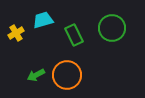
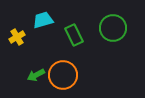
green circle: moved 1 px right
yellow cross: moved 1 px right, 4 px down
orange circle: moved 4 px left
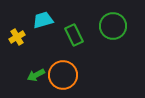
green circle: moved 2 px up
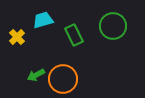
yellow cross: rotated 14 degrees counterclockwise
orange circle: moved 4 px down
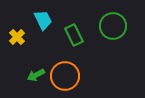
cyan trapezoid: rotated 80 degrees clockwise
orange circle: moved 2 px right, 3 px up
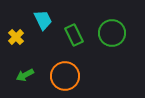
green circle: moved 1 px left, 7 px down
yellow cross: moved 1 px left
green arrow: moved 11 px left
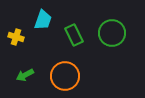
cyan trapezoid: rotated 45 degrees clockwise
yellow cross: rotated 28 degrees counterclockwise
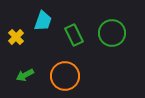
cyan trapezoid: moved 1 px down
yellow cross: rotated 28 degrees clockwise
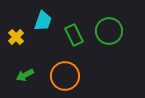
green circle: moved 3 px left, 2 px up
